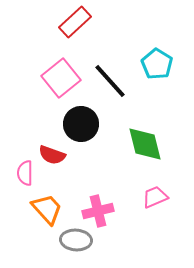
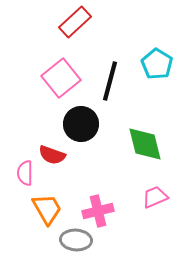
black line: rotated 57 degrees clockwise
orange trapezoid: rotated 12 degrees clockwise
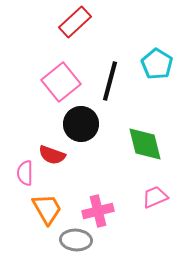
pink square: moved 4 px down
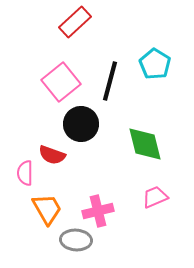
cyan pentagon: moved 2 px left
